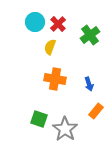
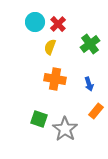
green cross: moved 9 px down
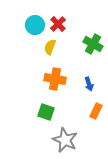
cyan circle: moved 3 px down
green cross: moved 3 px right; rotated 24 degrees counterclockwise
orange rectangle: rotated 14 degrees counterclockwise
green square: moved 7 px right, 7 px up
gray star: moved 11 px down; rotated 10 degrees counterclockwise
